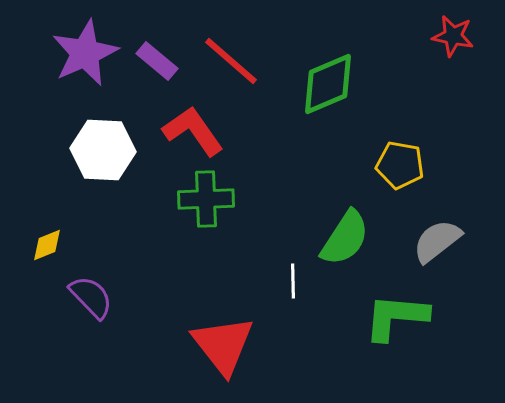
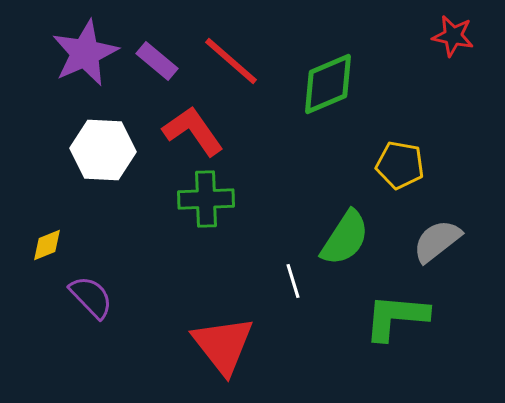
white line: rotated 16 degrees counterclockwise
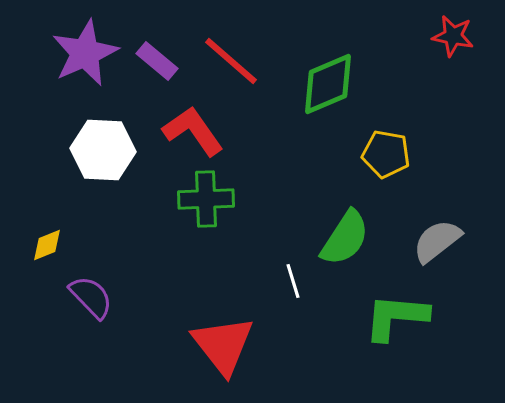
yellow pentagon: moved 14 px left, 11 px up
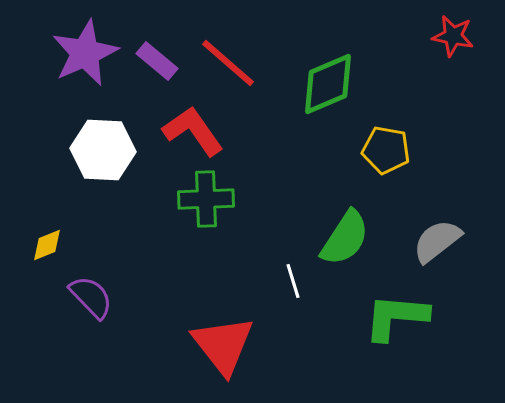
red line: moved 3 px left, 2 px down
yellow pentagon: moved 4 px up
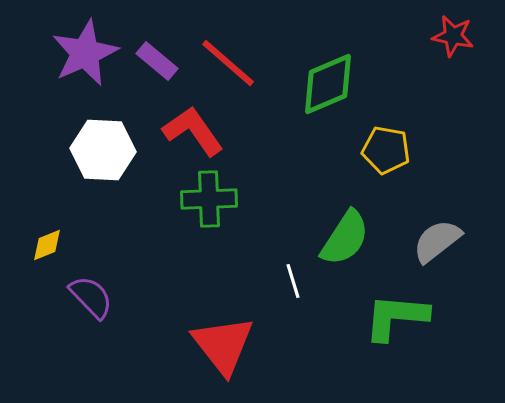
green cross: moved 3 px right
